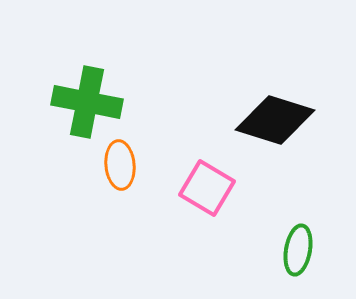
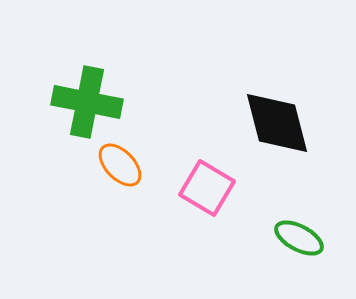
black diamond: moved 2 px right, 3 px down; rotated 58 degrees clockwise
orange ellipse: rotated 39 degrees counterclockwise
green ellipse: moved 1 px right, 12 px up; rotated 72 degrees counterclockwise
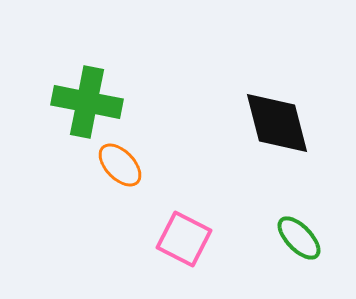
pink square: moved 23 px left, 51 px down; rotated 4 degrees counterclockwise
green ellipse: rotated 18 degrees clockwise
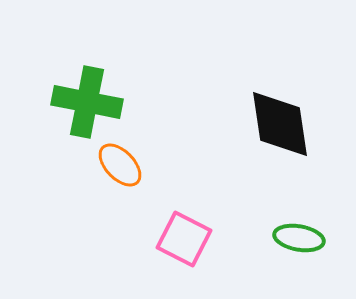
black diamond: moved 3 px right, 1 px down; rotated 6 degrees clockwise
green ellipse: rotated 36 degrees counterclockwise
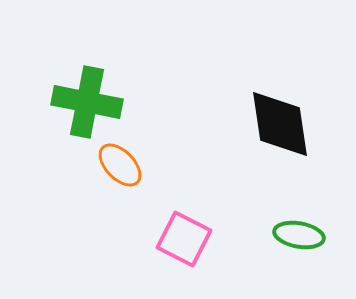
green ellipse: moved 3 px up
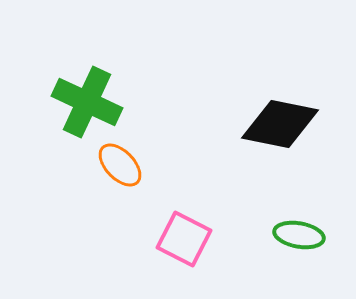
green cross: rotated 14 degrees clockwise
black diamond: rotated 70 degrees counterclockwise
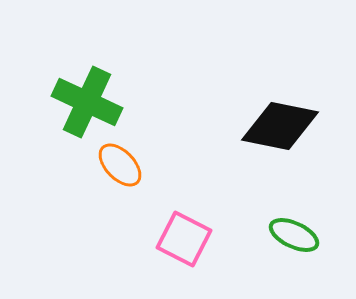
black diamond: moved 2 px down
green ellipse: moved 5 px left; rotated 15 degrees clockwise
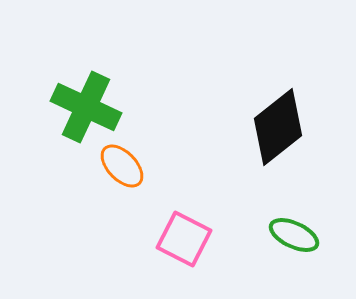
green cross: moved 1 px left, 5 px down
black diamond: moved 2 px left, 1 px down; rotated 50 degrees counterclockwise
orange ellipse: moved 2 px right, 1 px down
